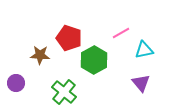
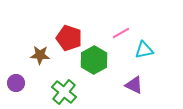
purple triangle: moved 7 px left, 2 px down; rotated 24 degrees counterclockwise
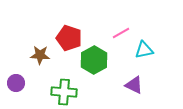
green cross: rotated 35 degrees counterclockwise
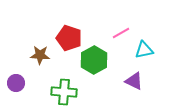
purple triangle: moved 4 px up
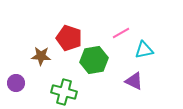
brown star: moved 1 px right, 1 px down
green hexagon: rotated 20 degrees clockwise
green cross: rotated 10 degrees clockwise
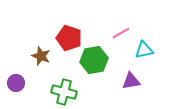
brown star: rotated 18 degrees clockwise
purple triangle: moved 3 px left; rotated 36 degrees counterclockwise
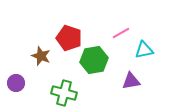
green cross: moved 1 px down
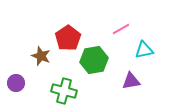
pink line: moved 4 px up
red pentagon: moved 1 px left; rotated 20 degrees clockwise
green cross: moved 2 px up
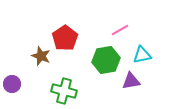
pink line: moved 1 px left, 1 px down
red pentagon: moved 3 px left
cyan triangle: moved 2 px left, 5 px down
green hexagon: moved 12 px right
purple circle: moved 4 px left, 1 px down
